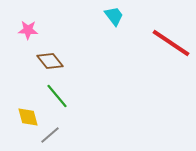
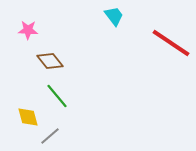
gray line: moved 1 px down
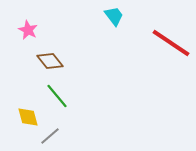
pink star: rotated 24 degrees clockwise
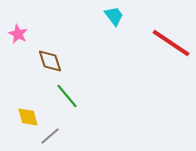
pink star: moved 10 px left, 4 px down
brown diamond: rotated 20 degrees clockwise
green line: moved 10 px right
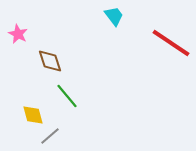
yellow diamond: moved 5 px right, 2 px up
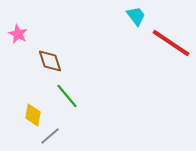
cyan trapezoid: moved 22 px right
yellow diamond: rotated 25 degrees clockwise
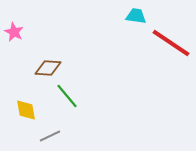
cyan trapezoid: rotated 45 degrees counterclockwise
pink star: moved 4 px left, 2 px up
brown diamond: moved 2 px left, 7 px down; rotated 68 degrees counterclockwise
yellow diamond: moved 7 px left, 5 px up; rotated 20 degrees counterclockwise
gray line: rotated 15 degrees clockwise
